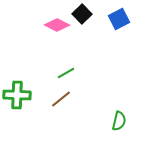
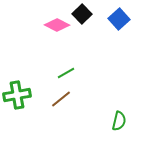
blue square: rotated 15 degrees counterclockwise
green cross: rotated 12 degrees counterclockwise
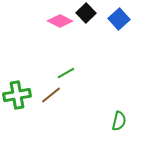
black square: moved 4 px right, 1 px up
pink diamond: moved 3 px right, 4 px up
brown line: moved 10 px left, 4 px up
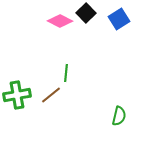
blue square: rotated 10 degrees clockwise
green line: rotated 54 degrees counterclockwise
green semicircle: moved 5 px up
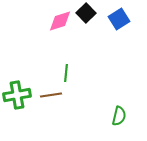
pink diamond: rotated 45 degrees counterclockwise
brown line: rotated 30 degrees clockwise
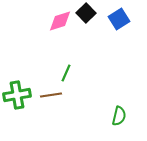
green line: rotated 18 degrees clockwise
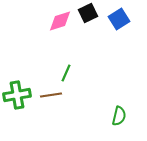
black square: moved 2 px right; rotated 18 degrees clockwise
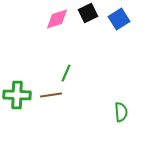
pink diamond: moved 3 px left, 2 px up
green cross: rotated 12 degrees clockwise
green semicircle: moved 2 px right, 4 px up; rotated 18 degrees counterclockwise
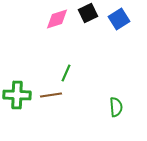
green semicircle: moved 5 px left, 5 px up
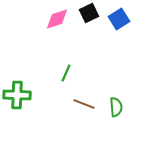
black square: moved 1 px right
brown line: moved 33 px right, 9 px down; rotated 30 degrees clockwise
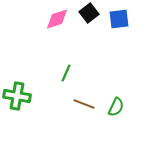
black square: rotated 12 degrees counterclockwise
blue square: rotated 25 degrees clockwise
green cross: moved 1 px down; rotated 8 degrees clockwise
green semicircle: rotated 30 degrees clockwise
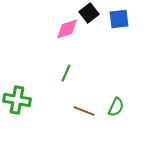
pink diamond: moved 10 px right, 10 px down
green cross: moved 4 px down
brown line: moved 7 px down
